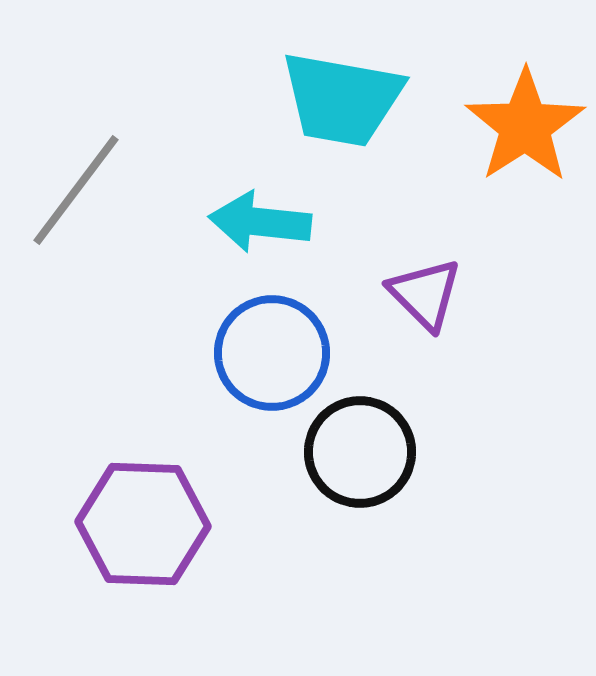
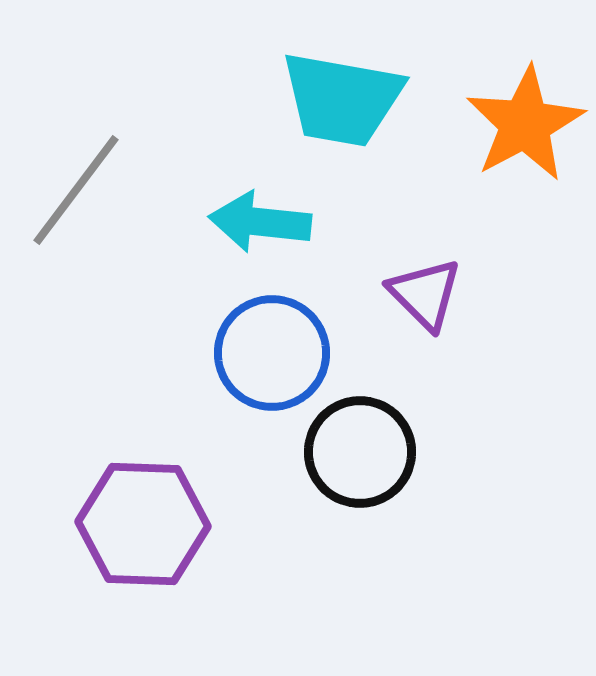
orange star: moved 2 px up; rotated 5 degrees clockwise
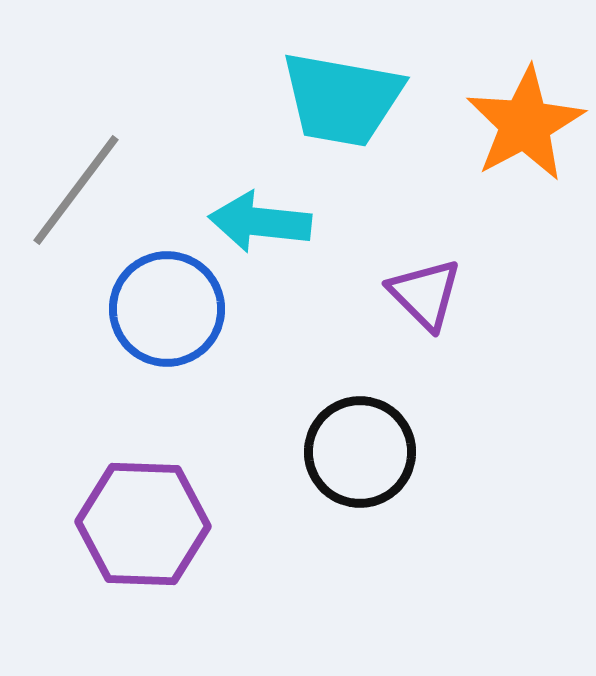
blue circle: moved 105 px left, 44 px up
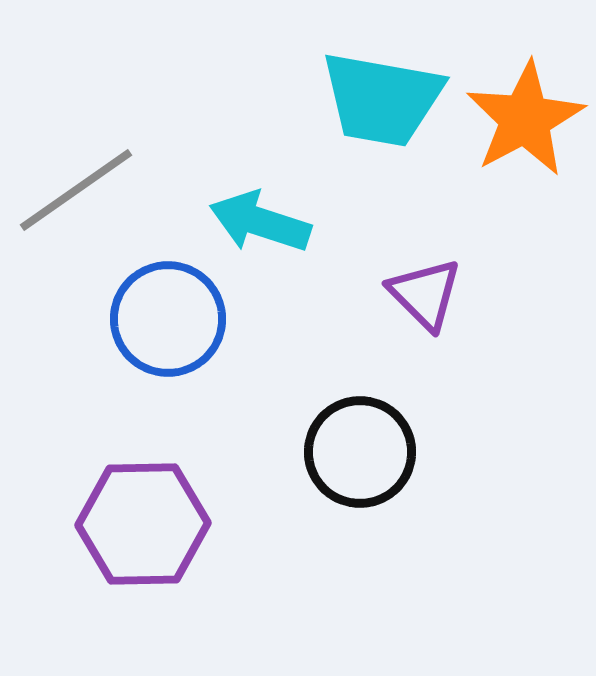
cyan trapezoid: moved 40 px right
orange star: moved 5 px up
gray line: rotated 18 degrees clockwise
cyan arrow: rotated 12 degrees clockwise
blue circle: moved 1 px right, 10 px down
purple hexagon: rotated 3 degrees counterclockwise
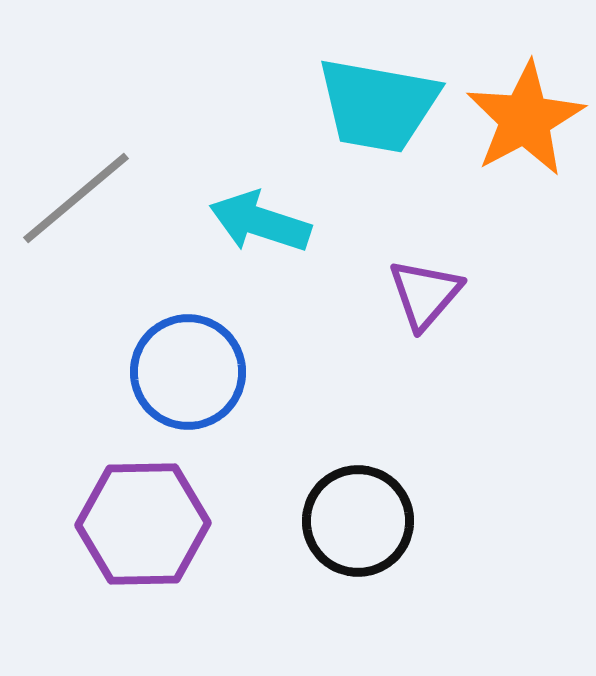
cyan trapezoid: moved 4 px left, 6 px down
gray line: moved 8 px down; rotated 5 degrees counterclockwise
purple triangle: rotated 26 degrees clockwise
blue circle: moved 20 px right, 53 px down
black circle: moved 2 px left, 69 px down
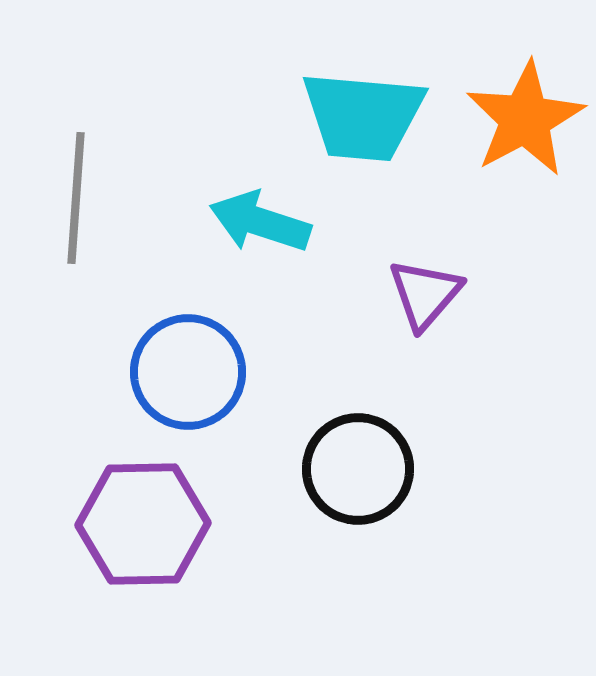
cyan trapezoid: moved 15 px left, 11 px down; rotated 5 degrees counterclockwise
gray line: rotated 46 degrees counterclockwise
black circle: moved 52 px up
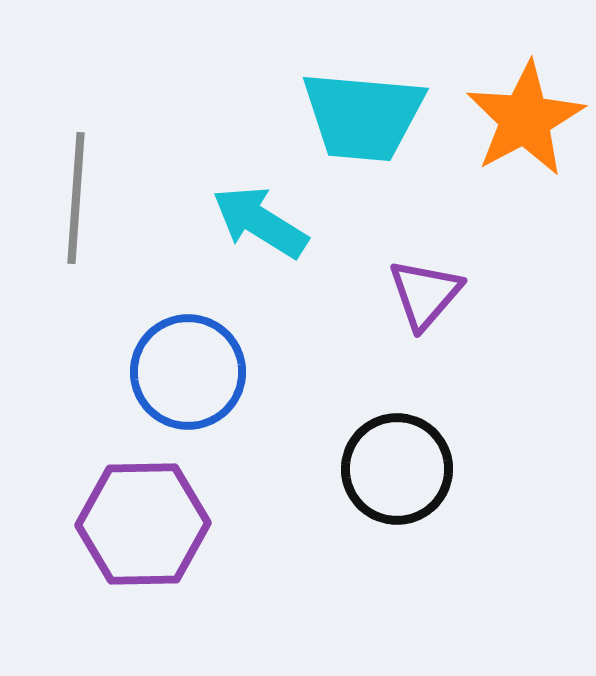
cyan arrow: rotated 14 degrees clockwise
black circle: moved 39 px right
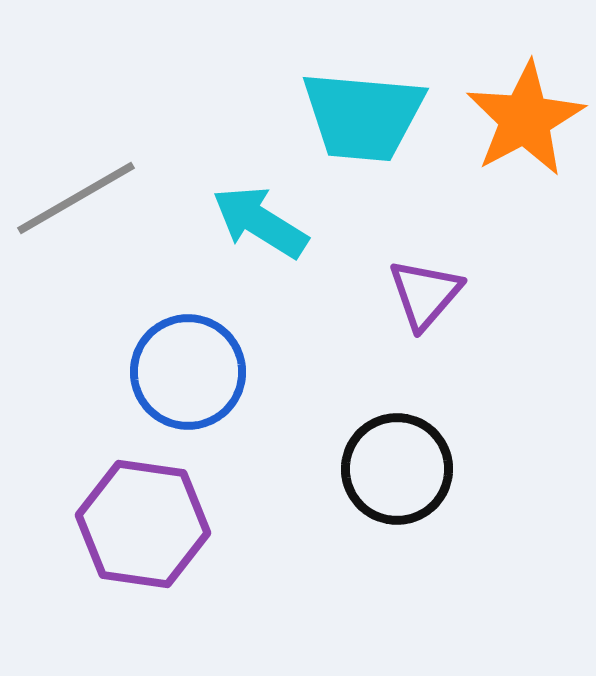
gray line: rotated 56 degrees clockwise
purple hexagon: rotated 9 degrees clockwise
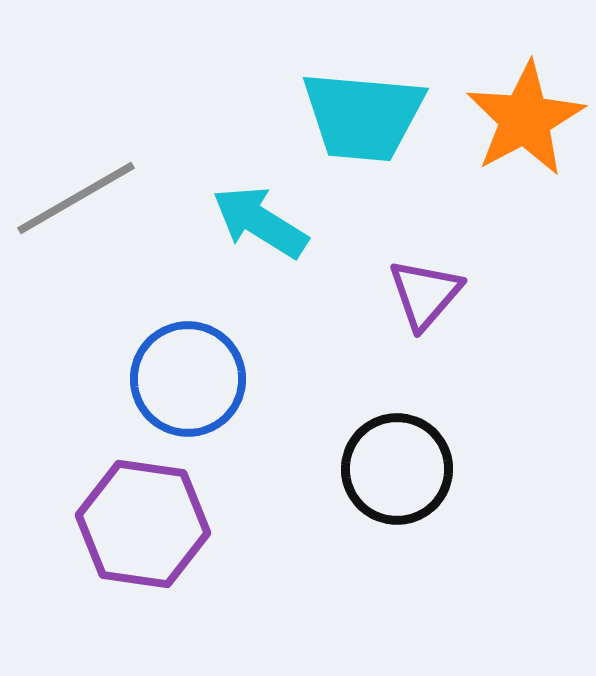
blue circle: moved 7 px down
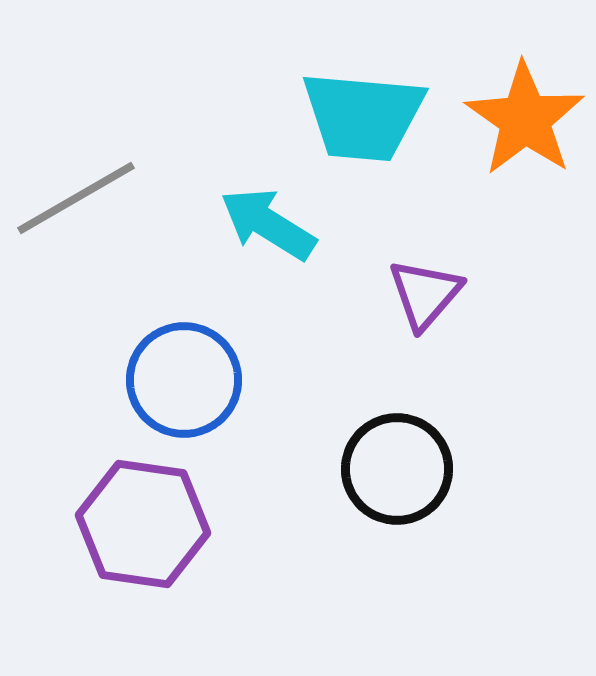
orange star: rotated 9 degrees counterclockwise
cyan arrow: moved 8 px right, 2 px down
blue circle: moved 4 px left, 1 px down
